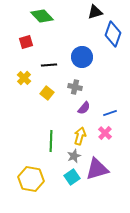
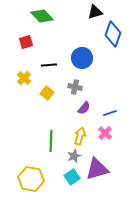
blue circle: moved 1 px down
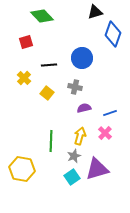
purple semicircle: rotated 144 degrees counterclockwise
yellow hexagon: moved 9 px left, 10 px up
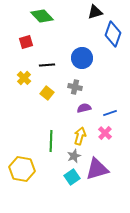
black line: moved 2 px left
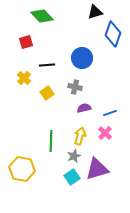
yellow square: rotated 16 degrees clockwise
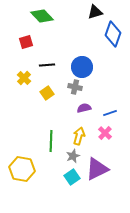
blue circle: moved 9 px down
yellow arrow: moved 1 px left
gray star: moved 1 px left
purple triangle: rotated 10 degrees counterclockwise
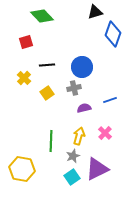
gray cross: moved 1 px left, 1 px down; rotated 24 degrees counterclockwise
blue line: moved 13 px up
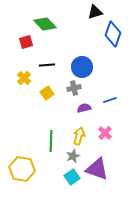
green diamond: moved 3 px right, 8 px down
purple triangle: rotated 45 degrees clockwise
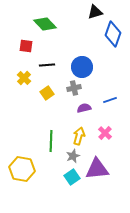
red square: moved 4 px down; rotated 24 degrees clockwise
purple triangle: rotated 25 degrees counterclockwise
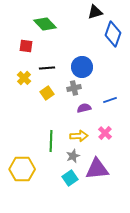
black line: moved 3 px down
yellow arrow: rotated 72 degrees clockwise
yellow hexagon: rotated 10 degrees counterclockwise
cyan square: moved 2 px left, 1 px down
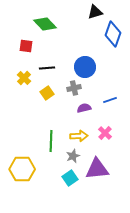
blue circle: moved 3 px right
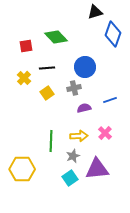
green diamond: moved 11 px right, 13 px down
red square: rotated 16 degrees counterclockwise
